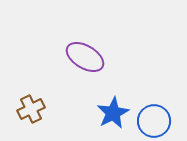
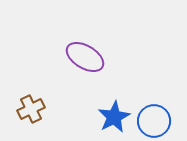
blue star: moved 1 px right, 4 px down
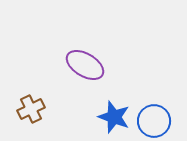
purple ellipse: moved 8 px down
blue star: rotated 24 degrees counterclockwise
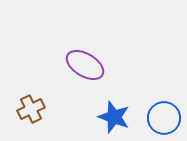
blue circle: moved 10 px right, 3 px up
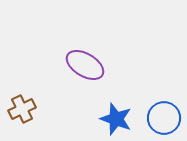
brown cross: moved 9 px left
blue star: moved 2 px right, 2 px down
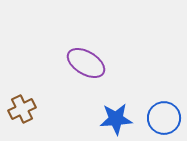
purple ellipse: moved 1 px right, 2 px up
blue star: rotated 24 degrees counterclockwise
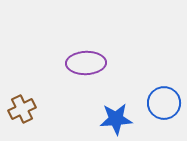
purple ellipse: rotated 33 degrees counterclockwise
blue circle: moved 15 px up
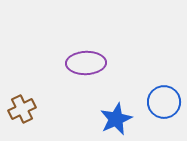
blue circle: moved 1 px up
blue star: rotated 20 degrees counterclockwise
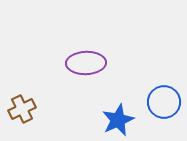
blue star: moved 2 px right, 1 px down
